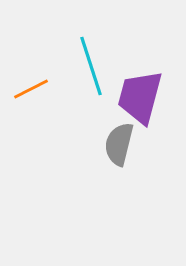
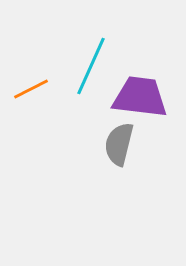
cyan line: rotated 42 degrees clockwise
purple trapezoid: rotated 82 degrees clockwise
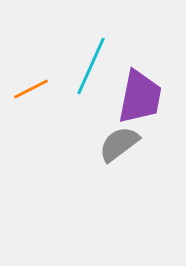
purple trapezoid: rotated 94 degrees clockwise
gray semicircle: rotated 39 degrees clockwise
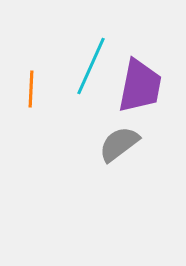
orange line: rotated 60 degrees counterclockwise
purple trapezoid: moved 11 px up
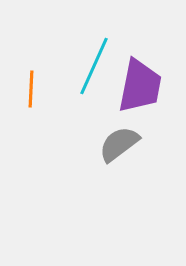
cyan line: moved 3 px right
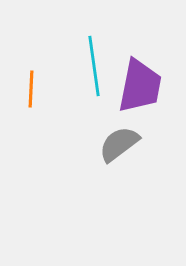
cyan line: rotated 32 degrees counterclockwise
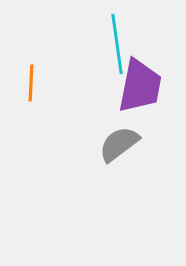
cyan line: moved 23 px right, 22 px up
orange line: moved 6 px up
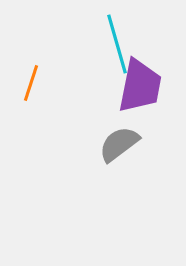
cyan line: rotated 8 degrees counterclockwise
orange line: rotated 15 degrees clockwise
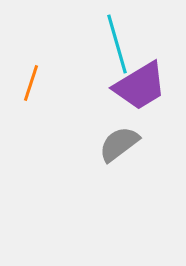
purple trapezoid: rotated 48 degrees clockwise
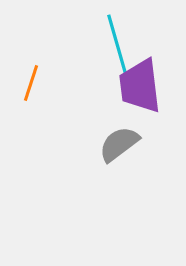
purple trapezoid: rotated 114 degrees clockwise
